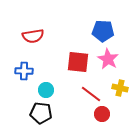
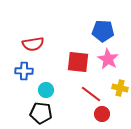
red semicircle: moved 8 px down
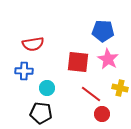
cyan circle: moved 1 px right, 2 px up
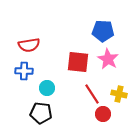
red semicircle: moved 4 px left, 1 px down
yellow cross: moved 1 px left, 6 px down
red line: moved 1 px right; rotated 20 degrees clockwise
red circle: moved 1 px right
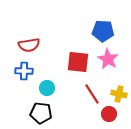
red circle: moved 6 px right
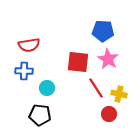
red line: moved 4 px right, 6 px up
black pentagon: moved 1 px left, 2 px down
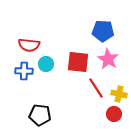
red semicircle: rotated 15 degrees clockwise
cyan circle: moved 1 px left, 24 px up
red circle: moved 5 px right
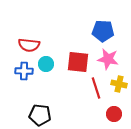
pink star: rotated 20 degrees counterclockwise
red line: rotated 15 degrees clockwise
yellow cross: moved 10 px up
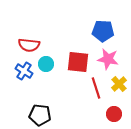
blue cross: rotated 30 degrees clockwise
yellow cross: rotated 35 degrees clockwise
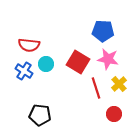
red square: rotated 25 degrees clockwise
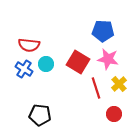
blue cross: moved 2 px up
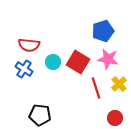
blue pentagon: rotated 20 degrees counterclockwise
cyan circle: moved 7 px right, 2 px up
red circle: moved 1 px right, 4 px down
